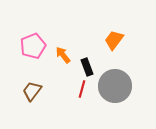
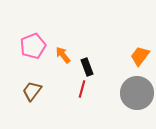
orange trapezoid: moved 26 px right, 16 px down
gray circle: moved 22 px right, 7 px down
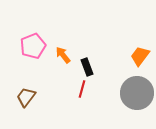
brown trapezoid: moved 6 px left, 6 px down
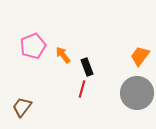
brown trapezoid: moved 4 px left, 10 px down
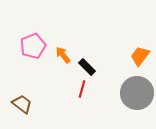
black rectangle: rotated 24 degrees counterclockwise
brown trapezoid: moved 3 px up; rotated 90 degrees clockwise
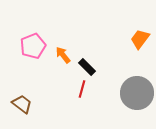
orange trapezoid: moved 17 px up
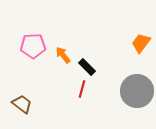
orange trapezoid: moved 1 px right, 4 px down
pink pentagon: rotated 20 degrees clockwise
gray circle: moved 2 px up
